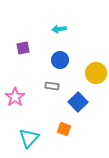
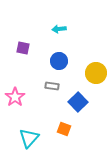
purple square: rotated 24 degrees clockwise
blue circle: moved 1 px left, 1 px down
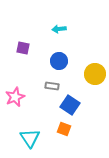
yellow circle: moved 1 px left, 1 px down
pink star: rotated 12 degrees clockwise
blue square: moved 8 px left, 3 px down; rotated 12 degrees counterclockwise
cyan triangle: moved 1 px right; rotated 15 degrees counterclockwise
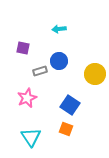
gray rectangle: moved 12 px left, 15 px up; rotated 24 degrees counterclockwise
pink star: moved 12 px right, 1 px down
orange square: moved 2 px right
cyan triangle: moved 1 px right, 1 px up
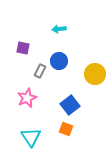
gray rectangle: rotated 48 degrees counterclockwise
blue square: rotated 18 degrees clockwise
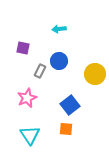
orange square: rotated 16 degrees counterclockwise
cyan triangle: moved 1 px left, 2 px up
